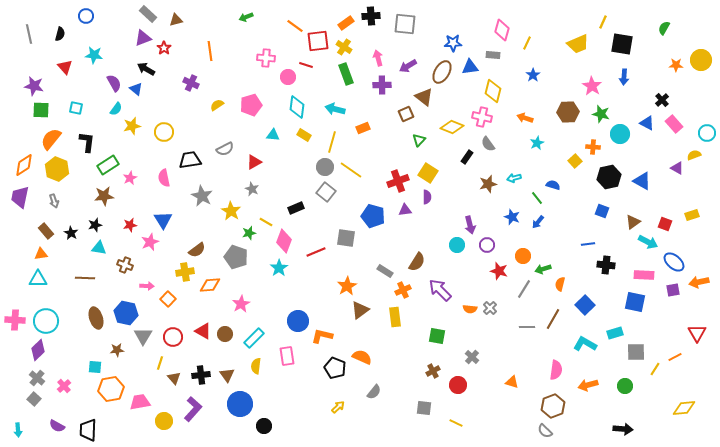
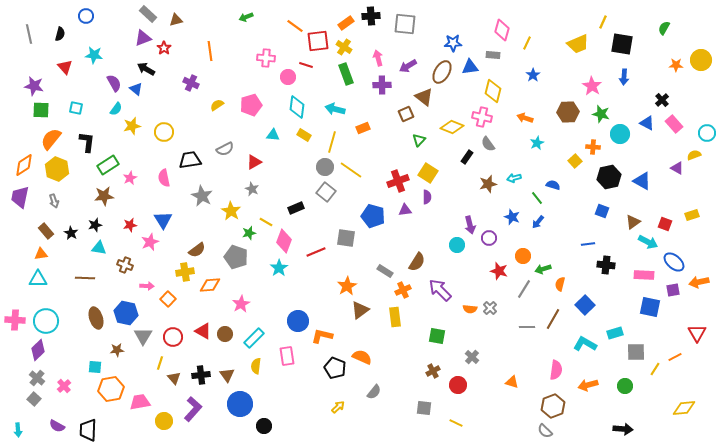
purple circle at (487, 245): moved 2 px right, 7 px up
blue square at (635, 302): moved 15 px right, 5 px down
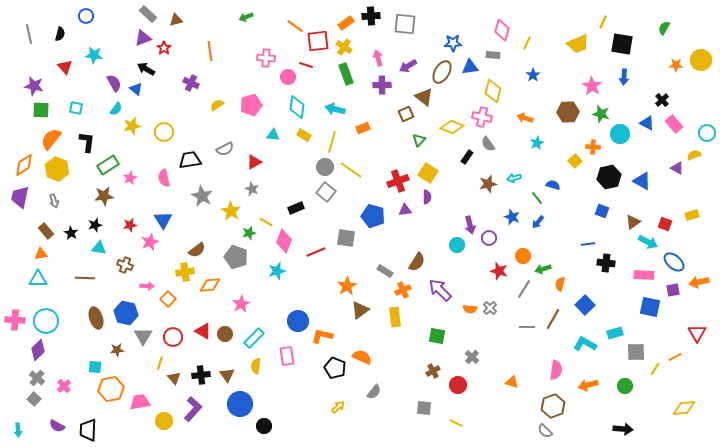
black cross at (606, 265): moved 2 px up
cyan star at (279, 268): moved 2 px left, 3 px down; rotated 18 degrees clockwise
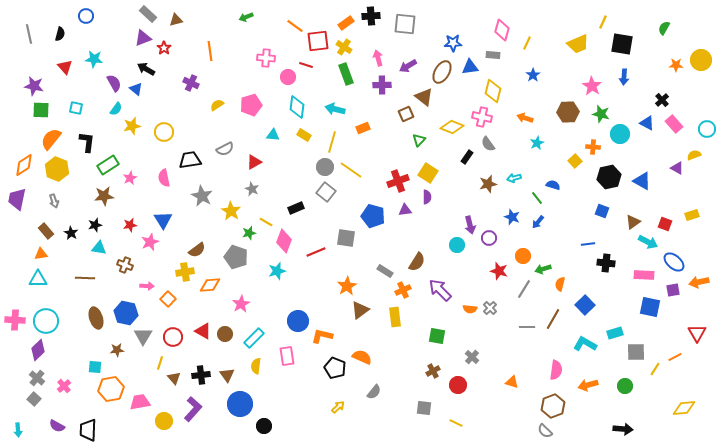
cyan star at (94, 55): moved 4 px down
cyan circle at (707, 133): moved 4 px up
purple trapezoid at (20, 197): moved 3 px left, 2 px down
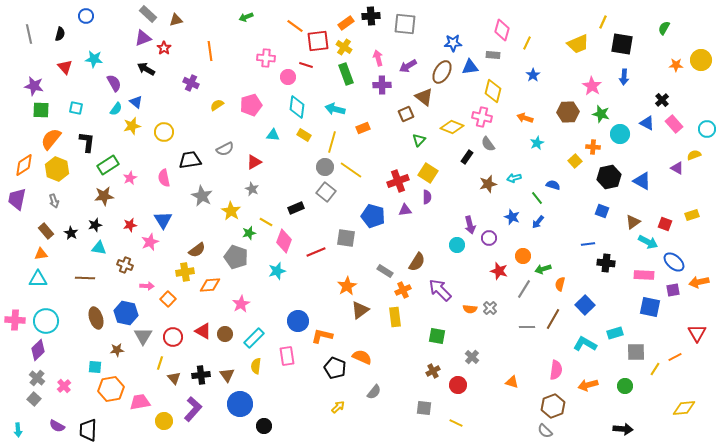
blue triangle at (136, 89): moved 13 px down
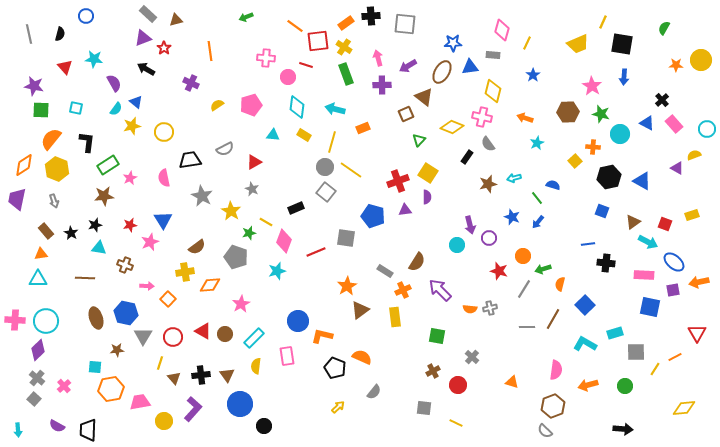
brown semicircle at (197, 250): moved 3 px up
gray cross at (490, 308): rotated 32 degrees clockwise
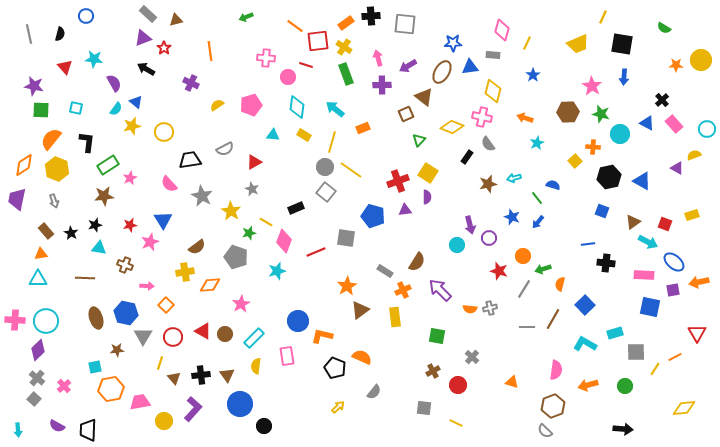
yellow line at (603, 22): moved 5 px up
green semicircle at (664, 28): rotated 88 degrees counterclockwise
cyan arrow at (335, 109): rotated 24 degrees clockwise
pink semicircle at (164, 178): moved 5 px right, 6 px down; rotated 30 degrees counterclockwise
orange square at (168, 299): moved 2 px left, 6 px down
cyan square at (95, 367): rotated 16 degrees counterclockwise
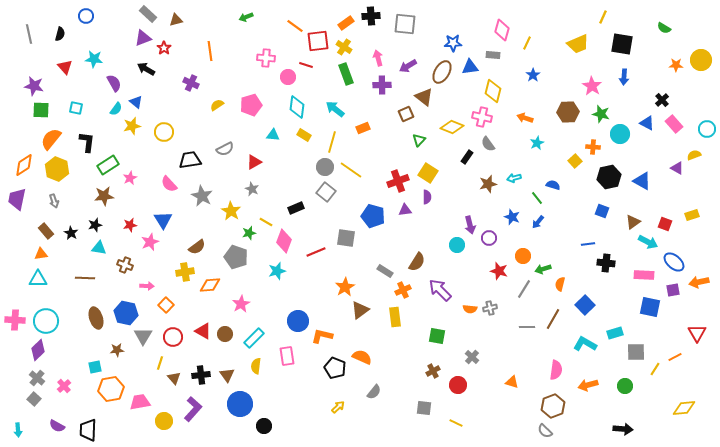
orange star at (347, 286): moved 2 px left, 1 px down
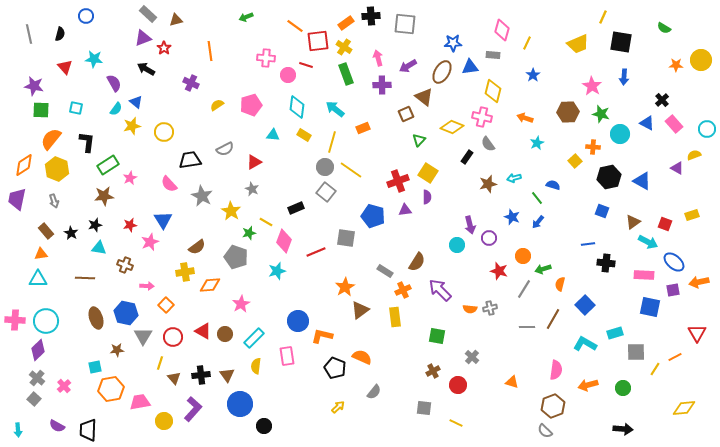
black square at (622, 44): moved 1 px left, 2 px up
pink circle at (288, 77): moved 2 px up
green circle at (625, 386): moved 2 px left, 2 px down
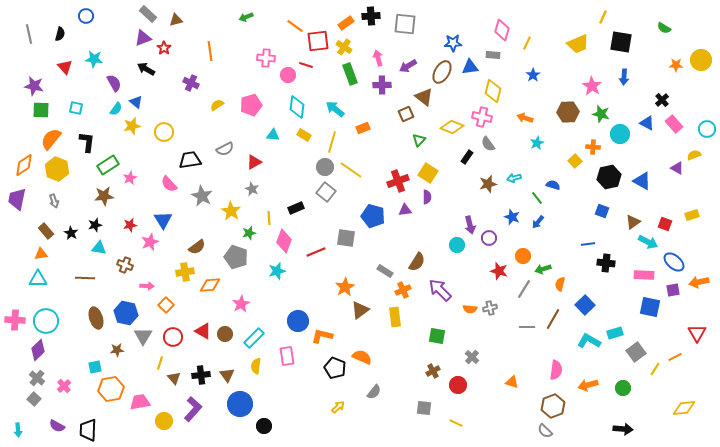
green rectangle at (346, 74): moved 4 px right
yellow line at (266, 222): moved 3 px right, 4 px up; rotated 56 degrees clockwise
cyan L-shape at (585, 344): moved 4 px right, 3 px up
gray square at (636, 352): rotated 36 degrees counterclockwise
